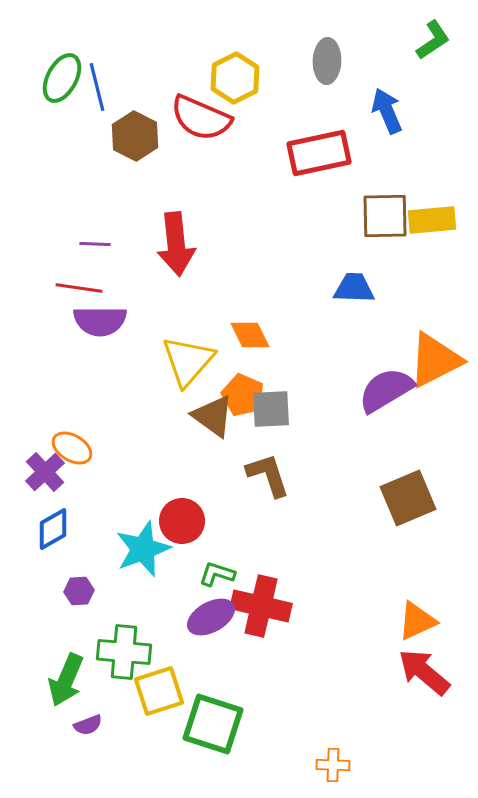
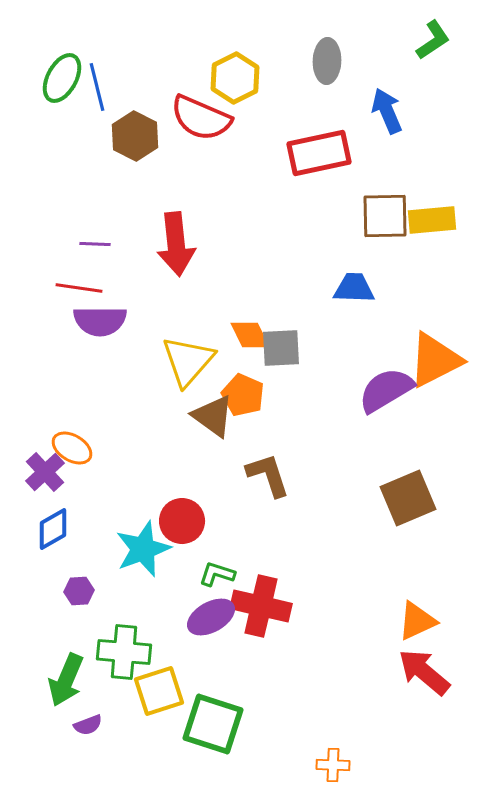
gray square at (271, 409): moved 10 px right, 61 px up
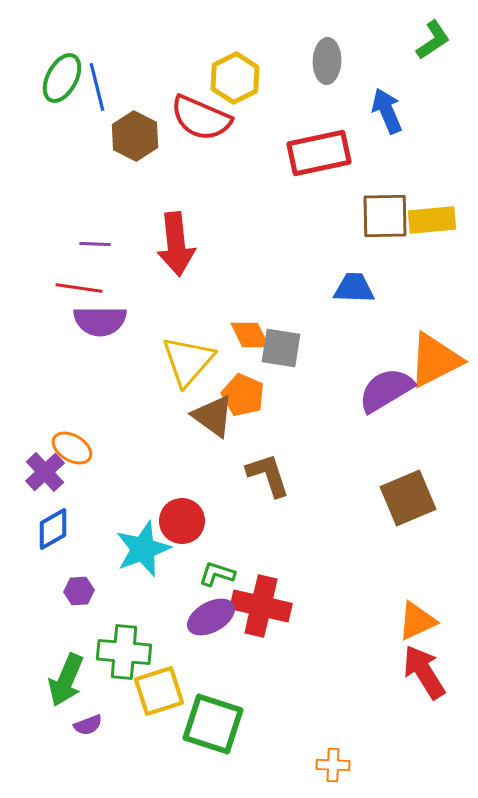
gray square at (281, 348): rotated 12 degrees clockwise
red arrow at (424, 672): rotated 18 degrees clockwise
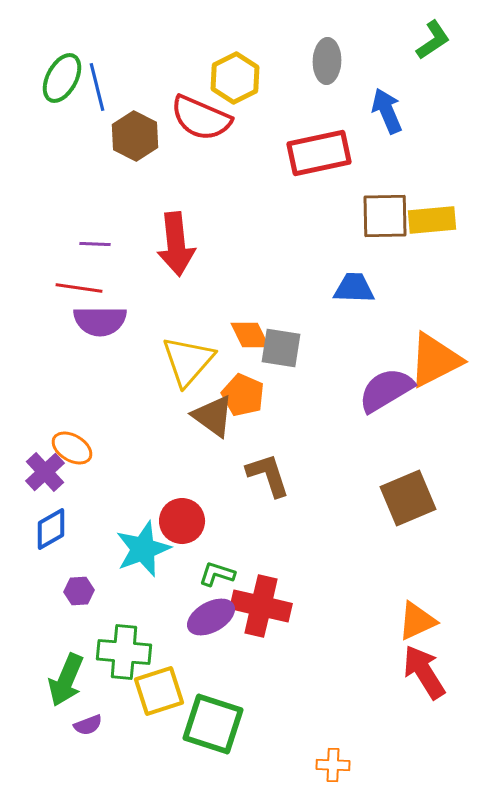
blue diamond at (53, 529): moved 2 px left
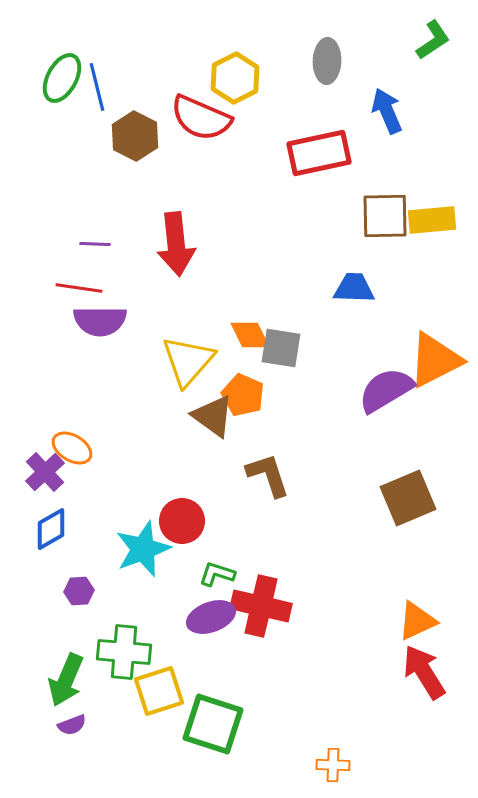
purple ellipse at (211, 617): rotated 9 degrees clockwise
purple semicircle at (88, 725): moved 16 px left
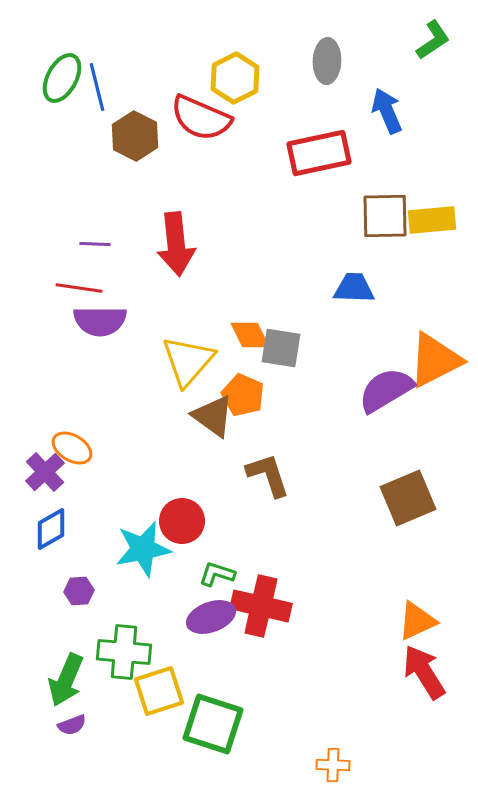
cyan star at (143, 549): rotated 10 degrees clockwise
